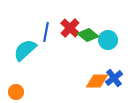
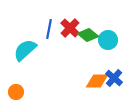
blue line: moved 3 px right, 3 px up
blue cross: rotated 12 degrees counterclockwise
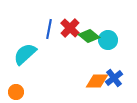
green diamond: moved 1 px right, 1 px down
cyan semicircle: moved 4 px down
blue cross: rotated 12 degrees clockwise
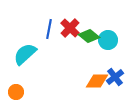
blue cross: moved 1 px right, 1 px up
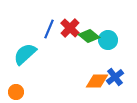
blue line: rotated 12 degrees clockwise
